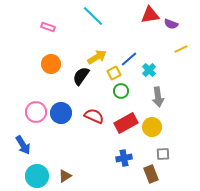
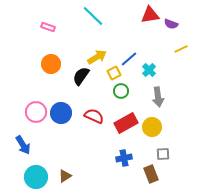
cyan circle: moved 1 px left, 1 px down
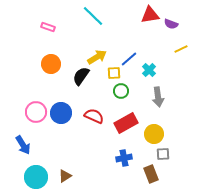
yellow square: rotated 24 degrees clockwise
yellow circle: moved 2 px right, 7 px down
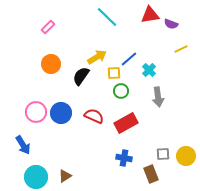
cyan line: moved 14 px right, 1 px down
pink rectangle: rotated 64 degrees counterclockwise
yellow circle: moved 32 px right, 22 px down
blue cross: rotated 21 degrees clockwise
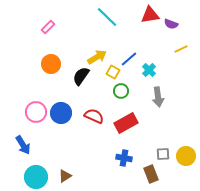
yellow square: moved 1 px left, 1 px up; rotated 32 degrees clockwise
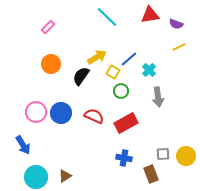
purple semicircle: moved 5 px right
yellow line: moved 2 px left, 2 px up
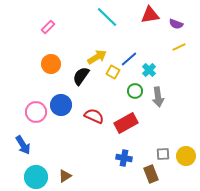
green circle: moved 14 px right
blue circle: moved 8 px up
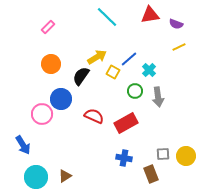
blue circle: moved 6 px up
pink circle: moved 6 px right, 2 px down
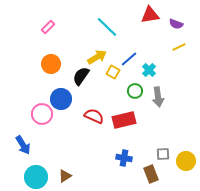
cyan line: moved 10 px down
red rectangle: moved 2 px left, 3 px up; rotated 15 degrees clockwise
yellow circle: moved 5 px down
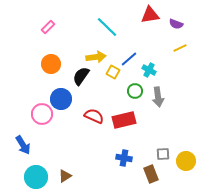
yellow line: moved 1 px right, 1 px down
yellow arrow: moved 1 px left; rotated 24 degrees clockwise
cyan cross: rotated 16 degrees counterclockwise
